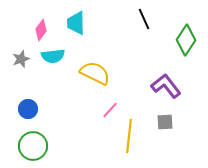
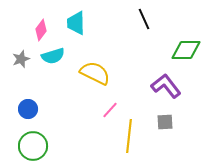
green diamond: moved 10 px down; rotated 56 degrees clockwise
cyan semicircle: rotated 10 degrees counterclockwise
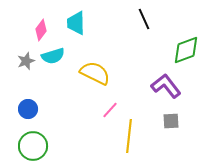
green diamond: rotated 20 degrees counterclockwise
gray star: moved 5 px right, 2 px down
gray square: moved 6 px right, 1 px up
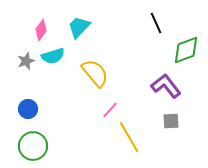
black line: moved 12 px right, 4 px down
cyan trapezoid: moved 3 px right, 4 px down; rotated 45 degrees clockwise
yellow semicircle: rotated 24 degrees clockwise
yellow line: moved 1 px down; rotated 36 degrees counterclockwise
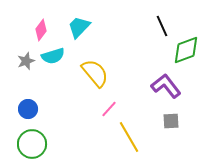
black line: moved 6 px right, 3 px down
pink line: moved 1 px left, 1 px up
green circle: moved 1 px left, 2 px up
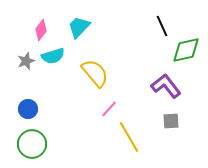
green diamond: rotated 8 degrees clockwise
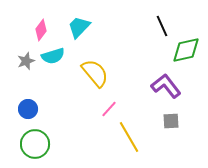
green circle: moved 3 px right
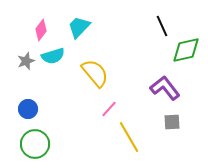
purple L-shape: moved 1 px left, 2 px down
gray square: moved 1 px right, 1 px down
